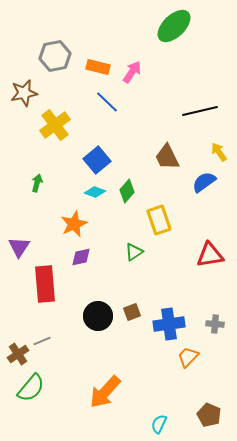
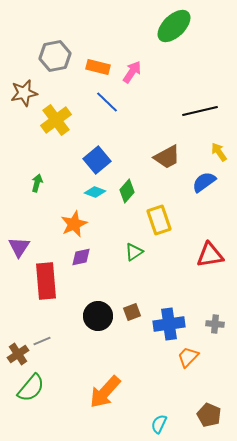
yellow cross: moved 1 px right, 5 px up
brown trapezoid: rotated 92 degrees counterclockwise
red rectangle: moved 1 px right, 3 px up
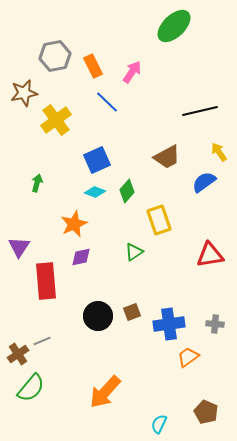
orange rectangle: moved 5 px left, 1 px up; rotated 50 degrees clockwise
blue square: rotated 16 degrees clockwise
orange trapezoid: rotated 10 degrees clockwise
brown pentagon: moved 3 px left, 3 px up
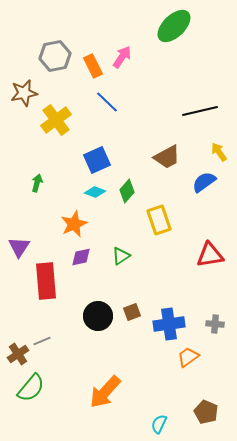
pink arrow: moved 10 px left, 15 px up
green triangle: moved 13 px left, 4 px down
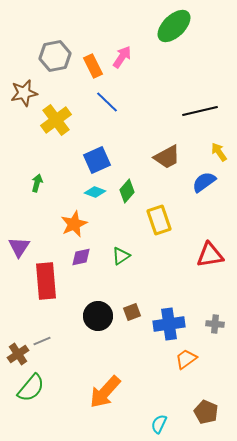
orange trapezoid: moved 2 px left, 2 px down
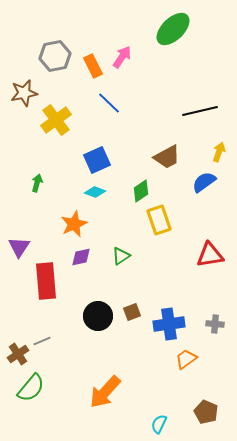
green ellipse: moved 1 px left, 3 px down
blue line: moved 2 px right, 1 px down
yellow arrow: rotated 54 degrees clockwise
green diamond: moved 14 px right; rotated 15 degrees clockwise
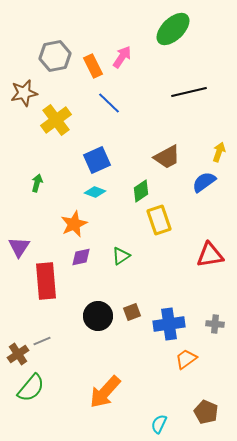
black line: moved 11 px left, 19 px up
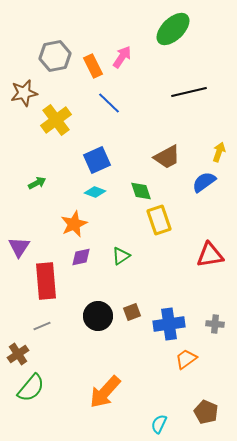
green arrow: rotated 48 degrees clockwise
green diamond: rotated 75 degrees counterclockwise
gray line: moved 15 px up
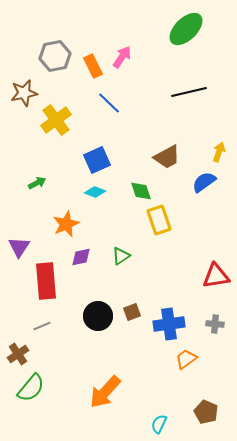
green ellipse: moved 13 px right
orange star: moved 8 px left
red triangle: moved 6 px right, 21 px down
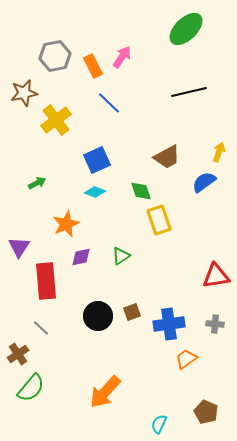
gray line: moved 1 px left, 2 px down; rotated 66 degrees clockwise
